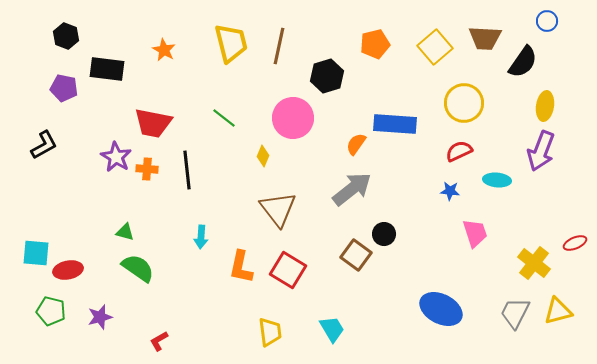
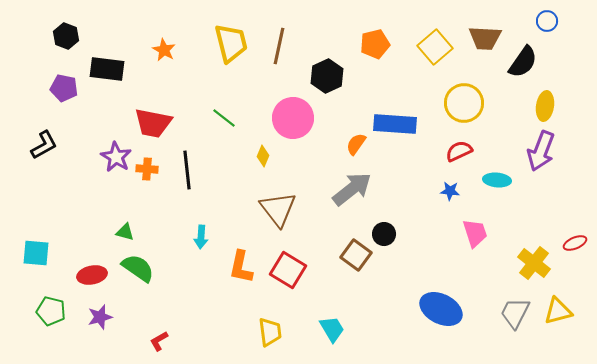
black hexagon at (327, 76): rotated 8 degrees counterclockwise
red ellipse at (68, 270): moved 24 px right, 5 px down
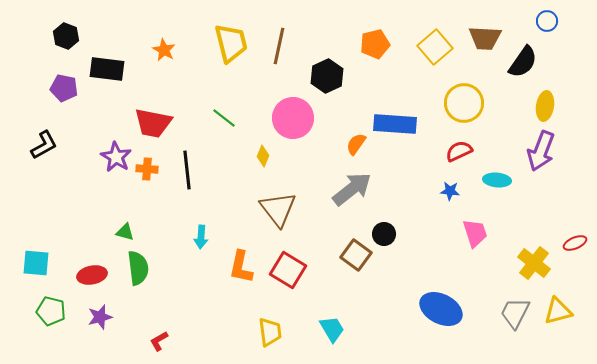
cyan square at (36, 253): moved 10 px down
green semicircle at (138, 268): rotated 48 degrees clockwise
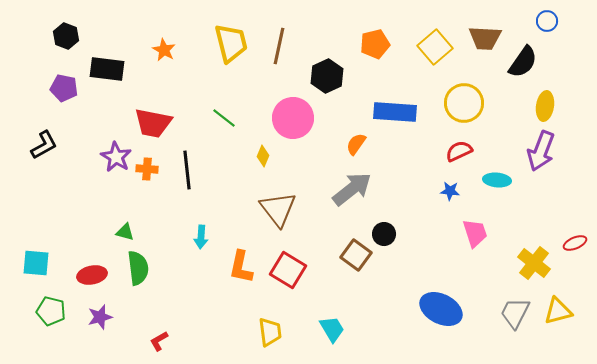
blue rectangle at (395, 124): moved 12 px up
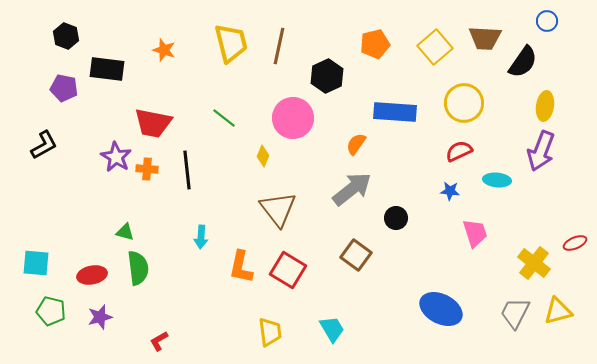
orange star at (164, 50): rotated 10 degrees counterclockwise
black circle at (384, 234): moved 12 px right, 16 px up
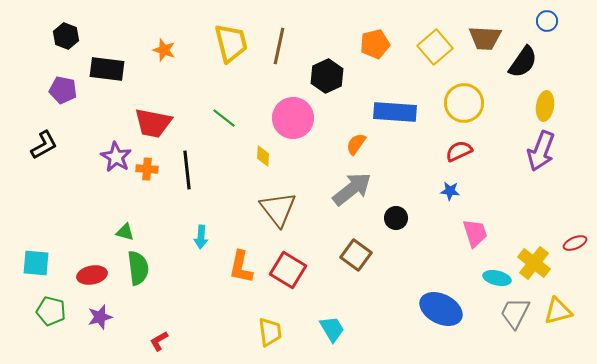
purple pentagon at (64, 88): moved 1 px left, 2 px down
yellow diamond at (263, 156): rotated 20 degrees counterclockwise
cyan ellipse at (497, 180): moved 98 px down; rotated 8 degrees clockwise
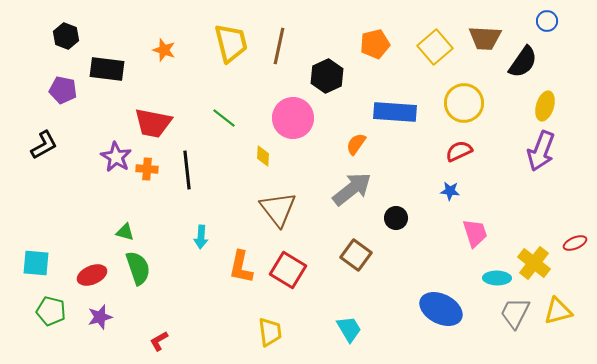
yellow ellipse at (545, 106): rotated 8 degrees clockwise
green semicircle at (138, 268): rotated 12 degrees counterclockwise
red ellipse at (92, 275): rotated 12 degrees counterclockwise
cyan ellipse at (497, 278): rotated 12 degrees counterclockwise
cyan trapezoid at (332, 329): moved 17 px right
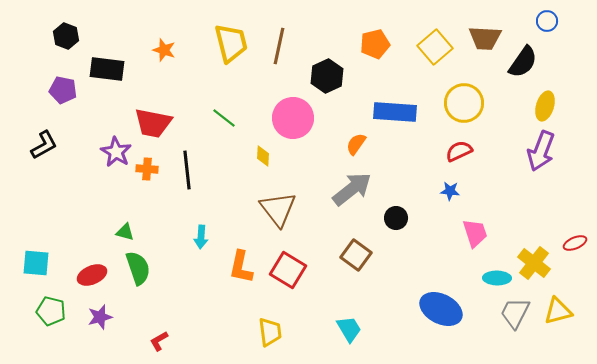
purple star at (116, 157): moved 5 px up
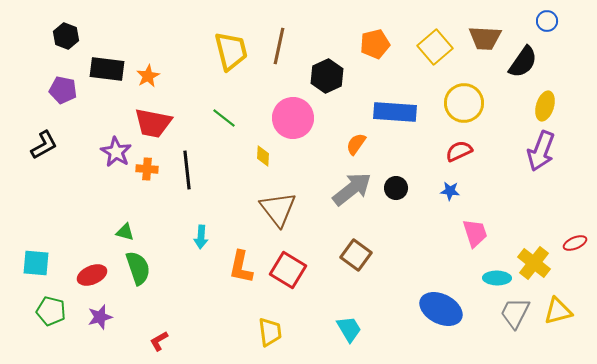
yellow trapezoid at (231, 43): moved 8 px down
orange star at (164, 50): moved 16 px left, 26 px down; rotated 25 degrees clockwise
black circle at (396, 218): moved 30 px up
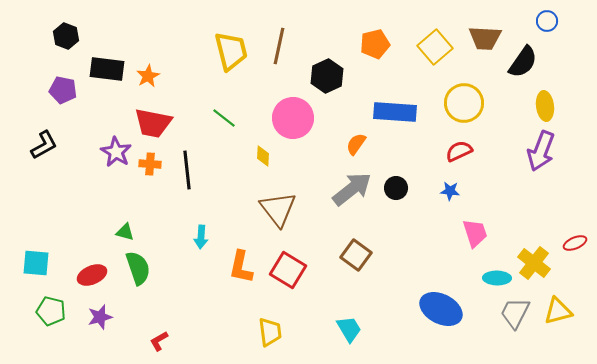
yellow ellipse at (545, 106): rotated 24 degrees counterclockwise
orange cross at (147, 169): moved 3 px right, 5 px up
